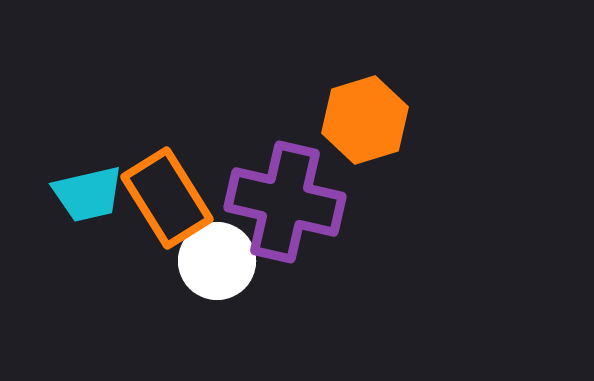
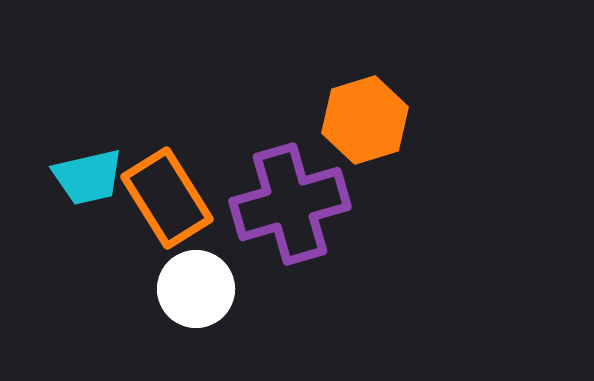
cyan trapezoid: moved 17 px up
purple cross: moved 5 px right, 2 px down; rotated 29 degrees counterclockwise
white circle: moved 21 px left, 28 px down
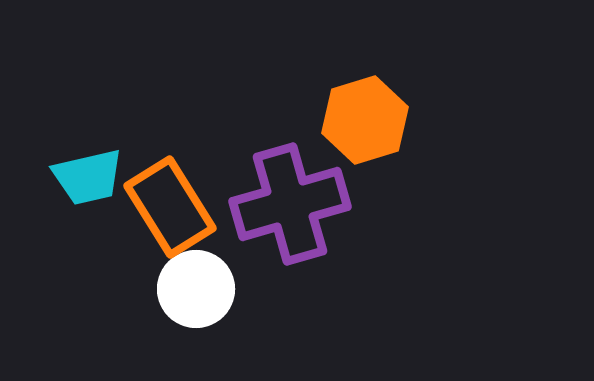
orange rectangle: moved 3 px right, 9 px down
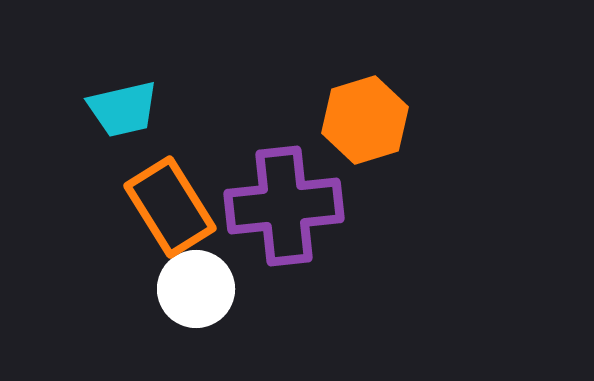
cyan trapezoid: moved 35 px right, 68 px up
purple cross: moved 6 px left, 2 px down; rotated 10 degrees clockwise
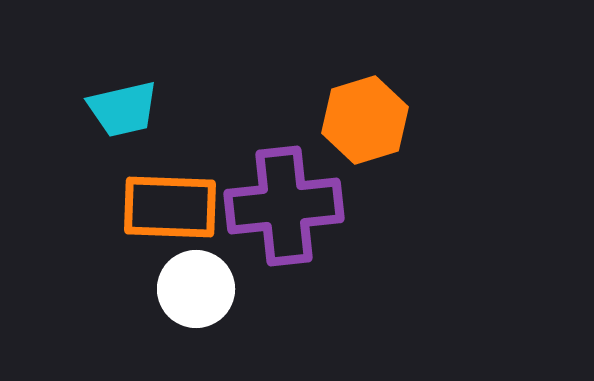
orange rectangle: rotated 56 degrees counterclockwise
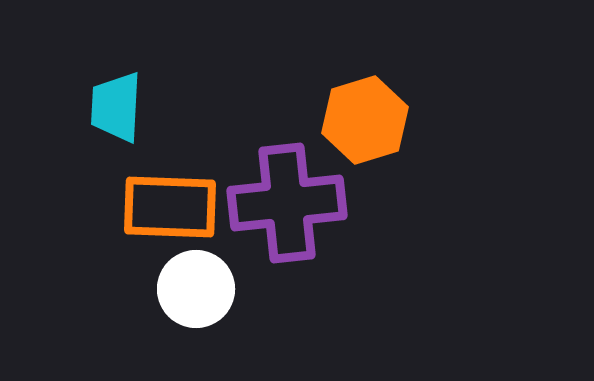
cyan trapezoid: moved 7 px left, 2 px up; rotated 106 degrees clockwise
purple cross: moved 3 px right, 3 px up
